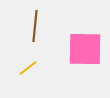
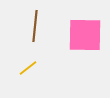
pink square: moved 14 px up
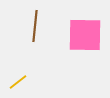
yellow line: moved 10 px left, 14 px down
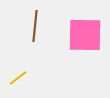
yellow line: moved 4 px up
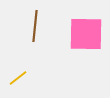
pink square: moved 1 px right, 1 px up
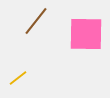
brown line: moved 1 px right, 5 px up; rotated 32 degrees clockwise
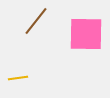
yellow line: rotated 30 degrees clockwise
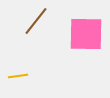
yellow line: moved 2 px up
